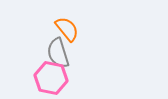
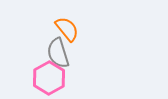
pink hexagon: moved 2 px left; rotated 20 degrees clockwise
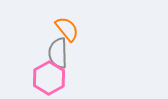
gray semicircle: rotated 16 degrees clockwise
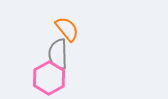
gray semicircle: moved 1 px down
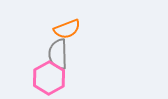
orange semicircle: rotated 108 degrees clockwise
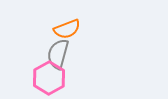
gray semicircle: rotated 16 degrees clockwise
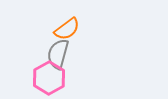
orange semicircle: rotated 16 degrees counterclockwise
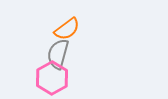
pink hexagon: moved 3 px right
